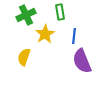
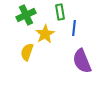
blue line: moved 8 px up
yellow semicircle: moved 3 px right, 5 px up
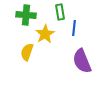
green cross: rotated 30 degrees clockwise
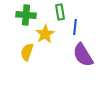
blue line: moved 1 px right, 1 px up
purple semicircle: moved 1 px right, 6 px up; rotated 10 degrees counterclockwise
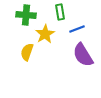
blue line: moved 2 px right, 2 px down; rotated 63 degrees clockwise
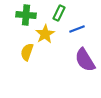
green rectangle: moved 1 px left, 1 px down; rotated 35 degrees clockwise
purple semicircle: moved 2 px right, 5 px down
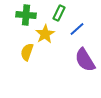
blue line: rotated 21 degrees counterclockwise
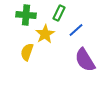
blue line: moved 1 px left, 1 px down
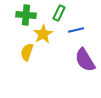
blue line: rotated 28 degrees clockwise
yellow star: moved 2 px left
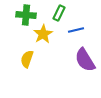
yellow semicircle: moved 7 px down
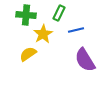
yellow semicircle: moved 1 px right, 5 px up; rotated 36 degrees clockwise
